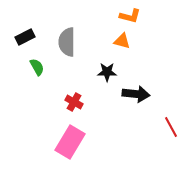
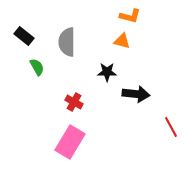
black rectangle: moved 1 px left, 1 px up; rotated 66 degrees clockwise
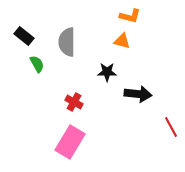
green semicircle: moved 3 px up
black arrow: moved 2 px right
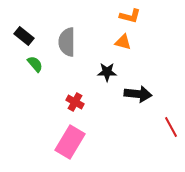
orange triangle: moved 1 px right, 1 px down
green semicircle: moved 2 px left; rotated 12 degrees counterclockwise
red cross: moved 1 px right
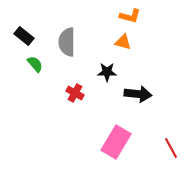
red cross: moved 9 px up
red line: moved 21 px down
pink rectangle: moved 46 px right
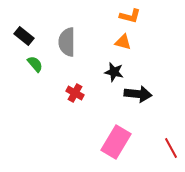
black star: moved 7 px right; rotated 12 degrees clockwise
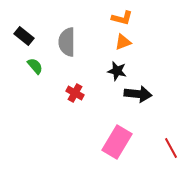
orange L-shape: moved 8 px left, 2 px down
orange triangle: rotated 36 degrees counterclockwise
green semicircle: moved 2 px down
black star: moved 3 px right, 1 px up
pink rectangle: moved 1 px right
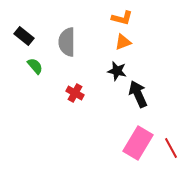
black arrow: rotated 120 degrees counterclockwise
pink rectangle: moved 21 px right, 1 px down
